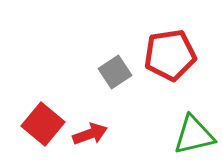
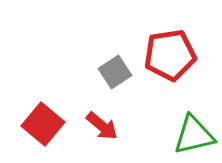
red arrow: moved 12 px right, 8 px up; rotated 60 degrees clockwise
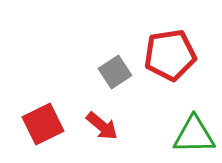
red square: rotated 24 degrees clockwise
green triangle: rotated 12 degrees clockwise
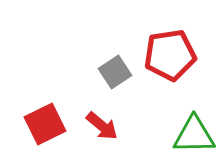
red square: moved 2 px right
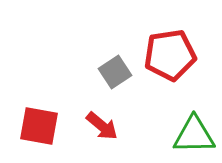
red square: moved 6 px left, 2 px down; rotated 36 degrees clockwise
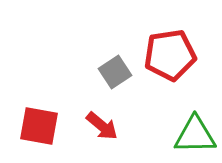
green triangle: moved 1 px right
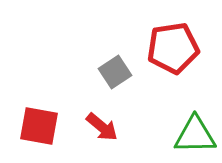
red pentagon: moved 3 px right, 7 px up
red arrow: moved 1 px down
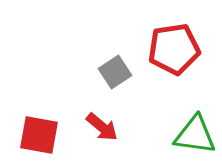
red pentagon: moved 1 px right, 1 px down
red square: moved 9 px down
green triangle: rotated 9 degrees clockwise
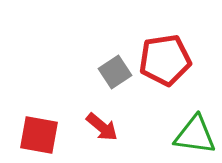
red pentagon: moved 9 px left, 11 px down
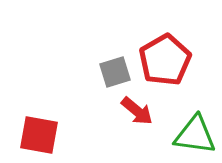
red pentagon: rotated 21 degrees counterclockwise
gray square: rotated 16 degrees clockwise
red arrow: moved 35 px right, 16 px up
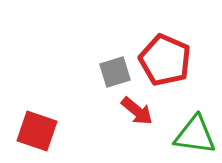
red pentagon: rotated 18 degrees counterclockwise
red square: moved 2 px left, 4 px up; rotated 9 degrees clockwise
